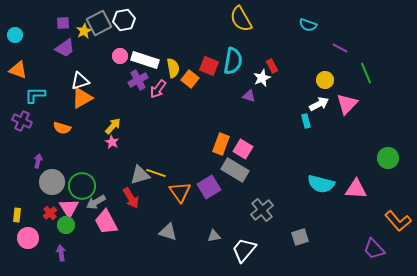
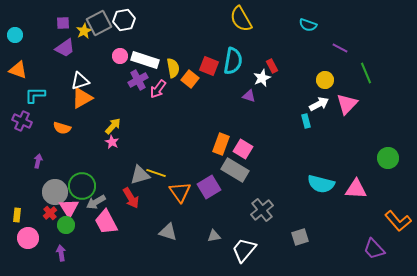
gray circle at (52, 182): moved 3 px right, 10 px down
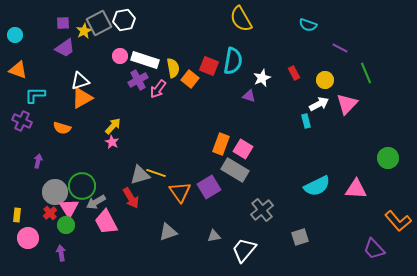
red rectangle at (272, 66): moved 22 px right, 7 px down
cyan semicircle at (321, 184): moved 4 px left, 2 px down; rotated 40 degrees counterclockwise
gray triangle at (168, 232): rotated 36 degrees counterclockwise
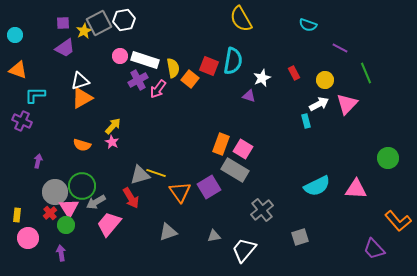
orange semicircle at (62, 128): moved 20 px right, 17 px down
pink trapezoid at (106, 222): moved 3 px right, 2 px down; rotated 68 degrees clockwise
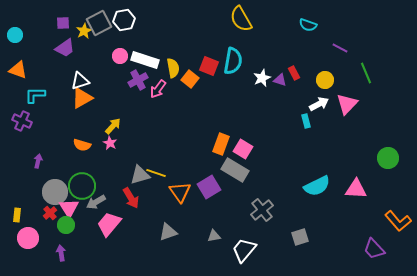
purple triangle at (249, 96): moved 31 px right, 16 px up
pink star at (112, 142): moved 2 px left, 1 px down
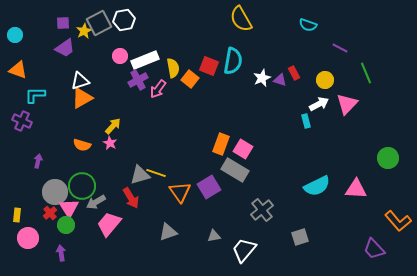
white rectangle at (145, 60): rotated 40 degrees counterclockwise
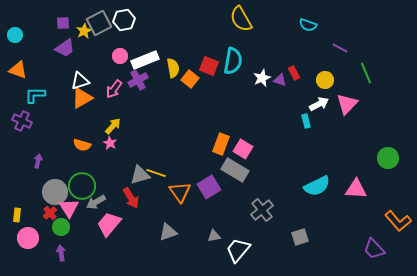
pink arrow at (158, 89): moved 44 px left
green circle at (66, 225): moved 5 px left, 2 px down
white trapezoid at (244, 250): moved 6 px left
